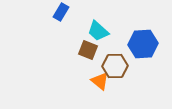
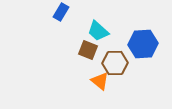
brown hexagon: moved 3 px up
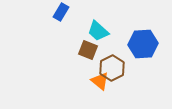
brown hexagon: moved 3 px left, 5 px down; rotated 25 degrees counterclockwise
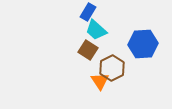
blue rectangle: moved 27 px right
cyan trapezoid: moved 2 px left, 1 px up
brown square: rotated 12 degrees clockwise
orange triangle: rotated 18 degrees clockwise
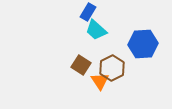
brown square: moved 7 px left, 15 px down
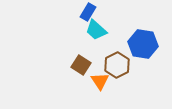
blue hexagon: rotated 12 degrees clockwise
brown hexagon: moved 5 px right, 3 px up
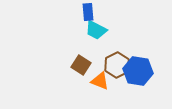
blue rectangle: rotated 36 degrees counterclockwise
cyan trapezoid: rotated 15 degrees counterclockwise
blue hexagon: moved 5 px left, 27 px down
orange triangle: rotated 36 degrees counterclockwise
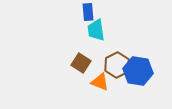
cyan trapezoid: rotated 55 degrees clockwise
brown square: moved 2 px up
orange triangle: moved 1 px down
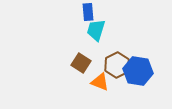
cyan trapezoid: rotated 25 degrees clockwise
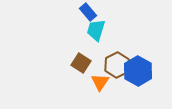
blue rectangle: rotated 36 degrees counterclockwise
blue hexagon: rotated 20 degrees clockwise
orange triangle: rotated 42 degrees clockwise
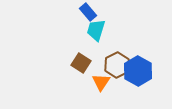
orange triangle: moved 1 px right
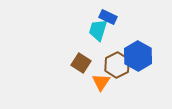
blue rectangle: moved 20 px right, 5 px down; rotated 24 degrees counterclockwise
cyan trapezoid: moved 2 px right
blue hexagon: moved 15 px up
